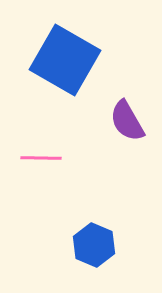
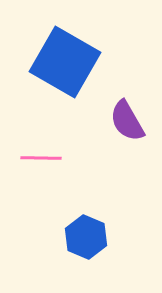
blue square: moved 2 px down
blue hexagon: moved 8 px left, 8 px up
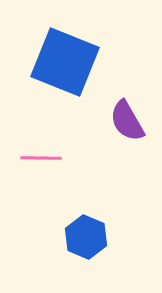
blue square: rotated 8 degrees counterclockwise
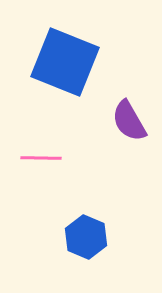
purple semicircle: moved 2 px right
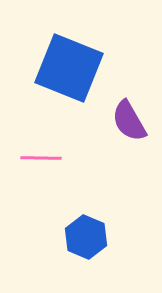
blue square: moved 4 px right, 6 px down
